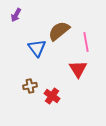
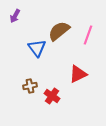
purple arrow: moved 1 px left, 1 px down
pink line: moved 2 px right, 7 px up; rotated 30 degrees clockwise
red triangle: moved 5 px down; rotated 36 degrees clockwise
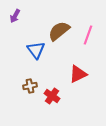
blue triangle: moved 1 px left, 2 px down
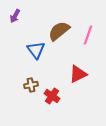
brown cross: moved 1 px right, 1 px up
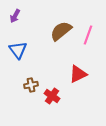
brown semicircle: moved 2 px right
blue triangle: moved 18 px left
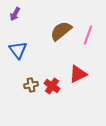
purple arrow: moved 2 px up
red cross: moved 10 px up
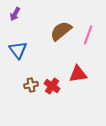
red triangle: rotated 18 degrees clockwise
